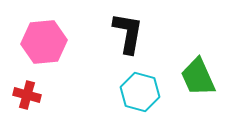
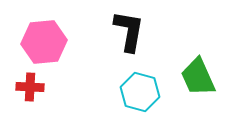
black L-shape: moved 1 px right, 2 px up
red cross: moved 3 px right, 8 px up; rotated 12 degrees counterclockwise
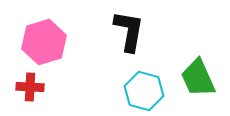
pink hexagon: rotated 12 degrees counterclockwise
green trapezoid: moved 1 px down
cyan hexagon: moved 4 px right, 1 px up
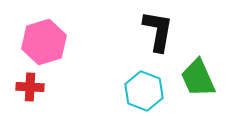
black L-shape: moved 29 px right
cyan hexagon: rotated 6 degrees clockwise
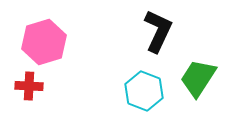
black L-shape: rotated 15 degrees clockwise
green trapezoid: rotated 57 degrees clockwise
red cross: moved 1 px left, 1 px up
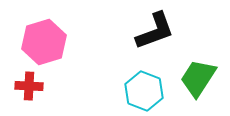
black L-shape: moved 3 px left; rotated 45 degrees clockwise
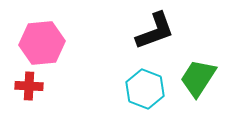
pink hexagon: moved 2 px left, 1 px down; rotated 12 degrees clockwise
cyan hexagon: moved 1 px right, 2 px up
